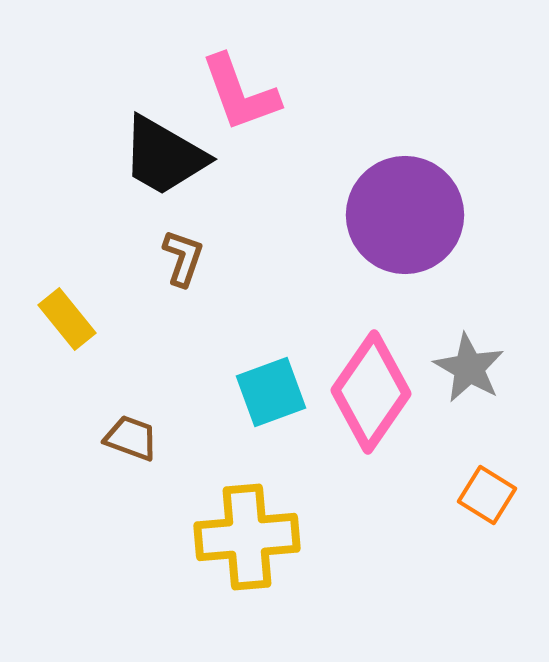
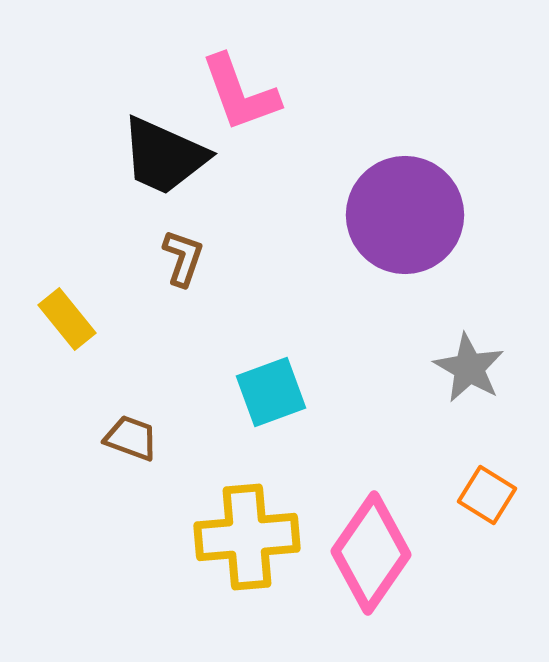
black trapezoid: rotated 6 degrees counterclockwise
pink diamond: moved 161 px down
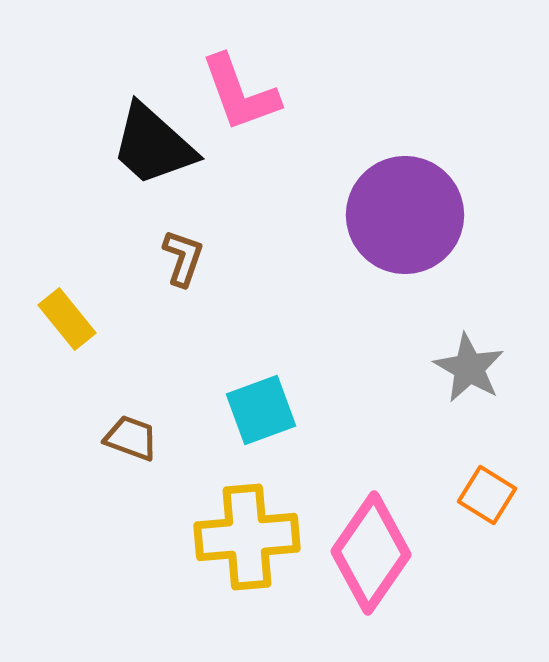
black trapezoid: moved 11 px left, 11 px up; rotated 18 degrees clockwise
cyan square: moved 10 px left, 18 px down
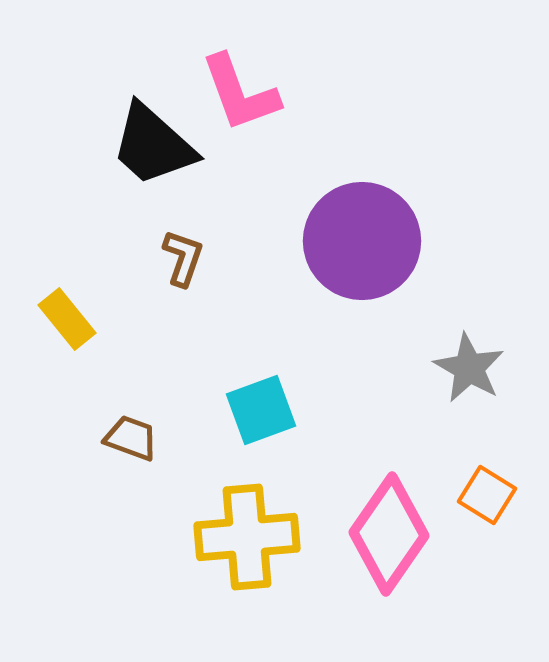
purple circle: moved 43 px left, 26 px down
pink diamond: moved 18 px right, 19 px up
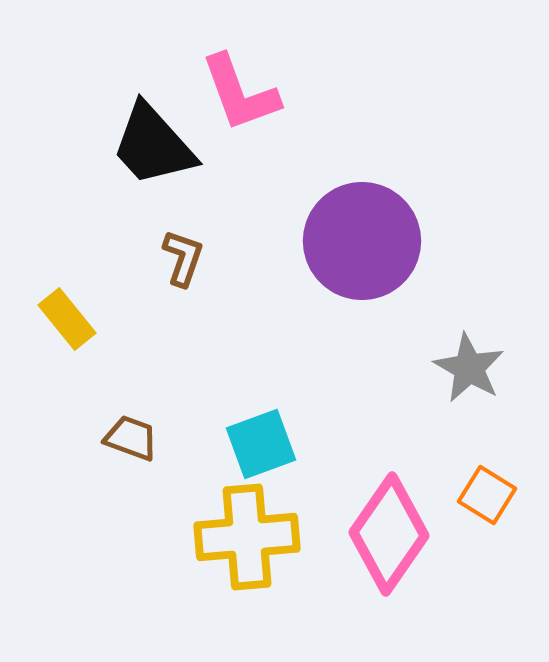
black trapezoid: rotated 6 degrees clockwise
cyan square: moved 34 px down
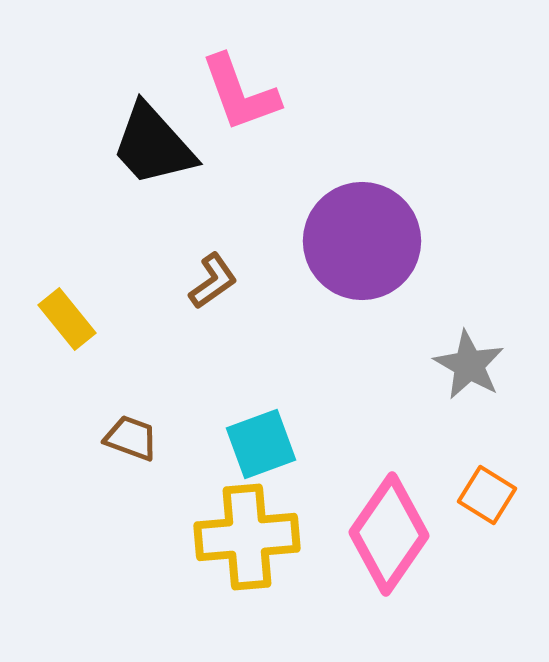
brown L-shape: moved 30 px right, 23 px down; rotated 36 degrees clockwise
gray star: moved 3 px up
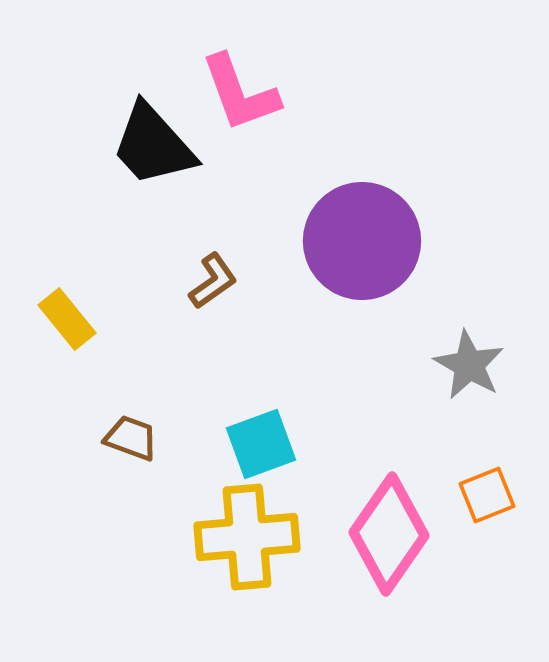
orange square: rotated 36 degrees clockwise
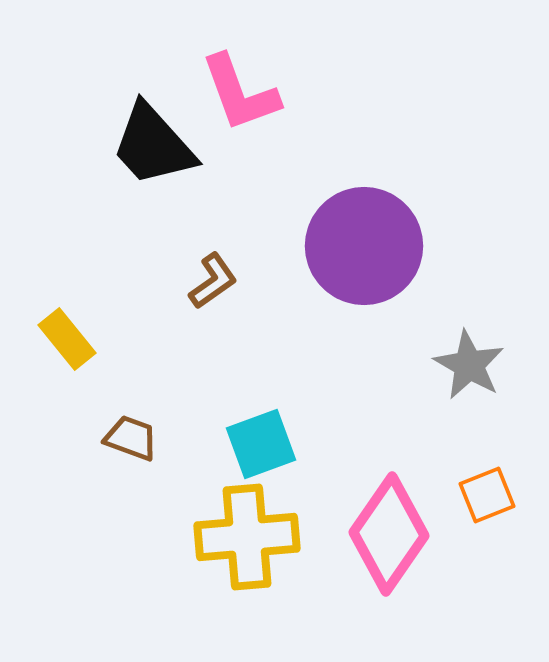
purple circle: moved 2 px right, 5 px down
yellow rectangle: moved 20 px down
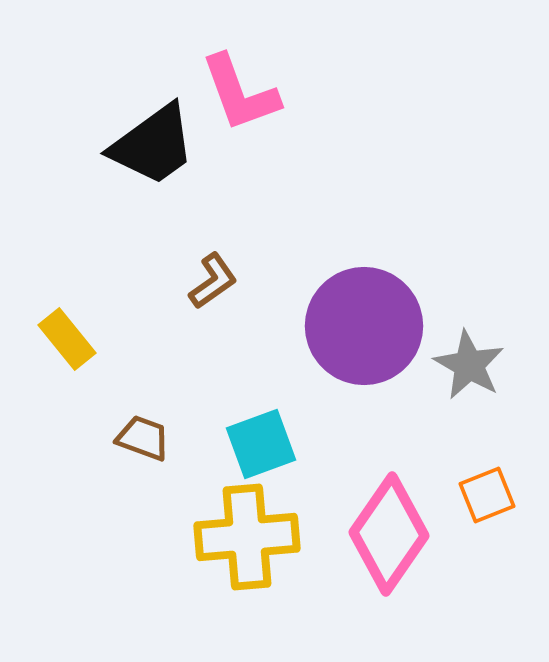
black trapezoid: rotated 84 degrees counterclockwise
purple circle: moved 80 px down
brown trapezoid: moved 12 px right
